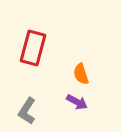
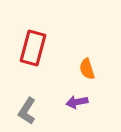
orange semicircle: moved 6 px right, 5 px up
purple arrow: rotated 140 degrees clockwise
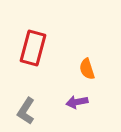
gray L-shape: moved 1 px left
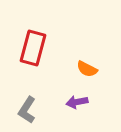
orange semicircle: rotated 45 degrees counterclockwise
gray L-shape: moved 1 px right, 1 px up
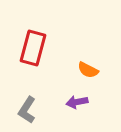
orange semicircle: moved 1 px right, 1 px down
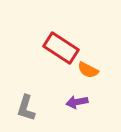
red rectangle: moved 28 px right; rotated 72 degrees counterclockwise
gray L-shape: moved 1 px left, 2 px up; rotated 16 degrees counterclockwise
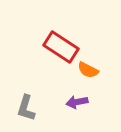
red rectangle: moved 1 px up
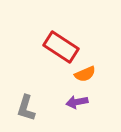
orange semicircle: moved 3 px left, 4 px down; rotated 50 degrees counterclockwise
